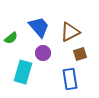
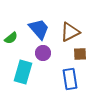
blue trapezoid: moved 2 px down
brown square: rotated 16 degrees clockwise
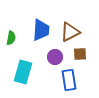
blue trapezoid: moved 2 px right, 1 px down; rotated 45 degrees clockwise
green semicircle: rotated 40 degrees counterclockwise
purple circle: moved 12 px right, 4 px down
blue rectangle: moved 1 px left, 1 px down
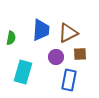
brown triangle: moved 2 px left, 1 px down
purple circle: moved 1 px right
blue rectangle: rotated 20 degrees clockwise
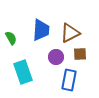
brown triangle: moved 2 px right
green semicircle: rotated 40 degrees counterclockwise
cyan rectangle: rotated 35 degrees counterclockwise
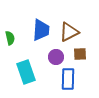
brown triangle: moved 1 px left, 1 px up
green semicircle: moved 1 px left; rotated 16 degrees clockwise
cyan rectangle: moved 3 px right
blue rectangle: moved 1 px left, 1 px up; rotated 10 degrees counterclockwise
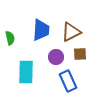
brown triangle: moved 2 px right
cyan rectangle: rotated 20 degrees clockwise
blue rectangle: moved 2 px down; rotated 25 degrees counterclockwise
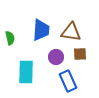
brown triangle: rotated 35 degrees clockwise
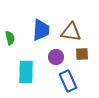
brown square: moved 2 px right
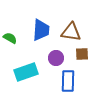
green semicircle: rotated 48 degrees counterclockwise
purple circle: moved 1 px down
cyan rectangle: rotated 70 degrees clockwise
blue rectangle: rotated 25 degrees clockwise
